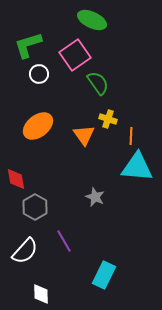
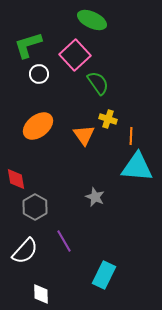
pink square: rotated 8 degrees counterclockwise
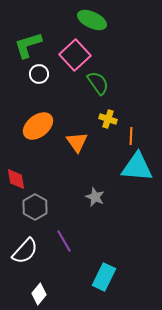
orange triangle: moved 7 px left, 7 px down
cyan rectangle: moved 2 px down
white diamond: moved 2 px left; rotated 40 degrees clockwise
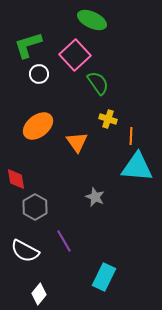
white semicircle: rotated 76 degrees clockwise
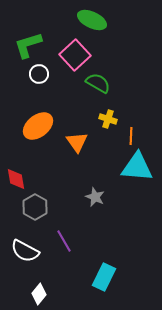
green semicircle: rotated 25 degrees counterclockwise
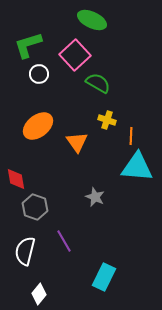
yellow cross: moved 1 px left, 1 px down
gray hexagon: rotated 10 degrees counterclockwise
white semicircle: rotated 76 degrees clockwise
